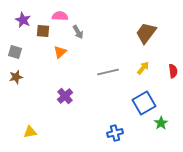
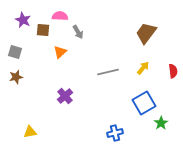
brown square: moved 1 px up
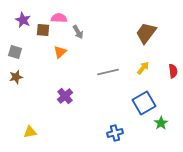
pink semicircle: moved 1 px left, 2 px down
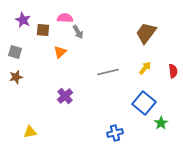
pink semicircle: moved 6 px right
yellow arrow: moved 2 px right
blue square: rotated 20 degrees counterclockwise
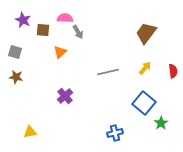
brown star: rotated 24 degrees clockwise
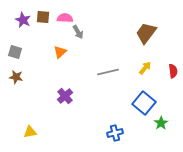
brown square: moved 13 px up
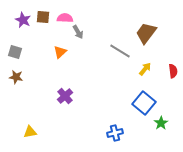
yellow arrow: moved 1 px down
gray line: moved 12 px right, 21 px up; rotated 45 degrees clockwise
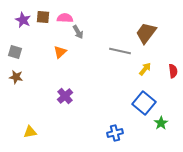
gray line: rotated 20 degrees counterclockwise
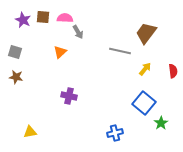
purple cross: moved 4 px right; rotated 35 degrees counterclockwise
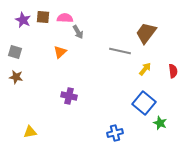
green star: moved 1 px left; rotated 16 degrees counterclockwise
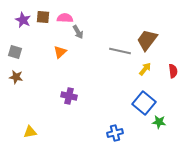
brown trapezoid: moved 1 px right, 7 px down
green star: moved 1 px left, 1 px up; rotated 16 degrees counterclockwise
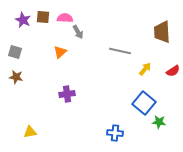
brown trapezoid: moved 15 px right, 8 px up; rotated 40 degrees counterclockwise
red semicircle: rotated 64 degrees clockwise
purple cross: moved 2 px left, 2 px up; rotated 21 degrees counterclockwise
blue cross: rotated 21 degrees clockwise
